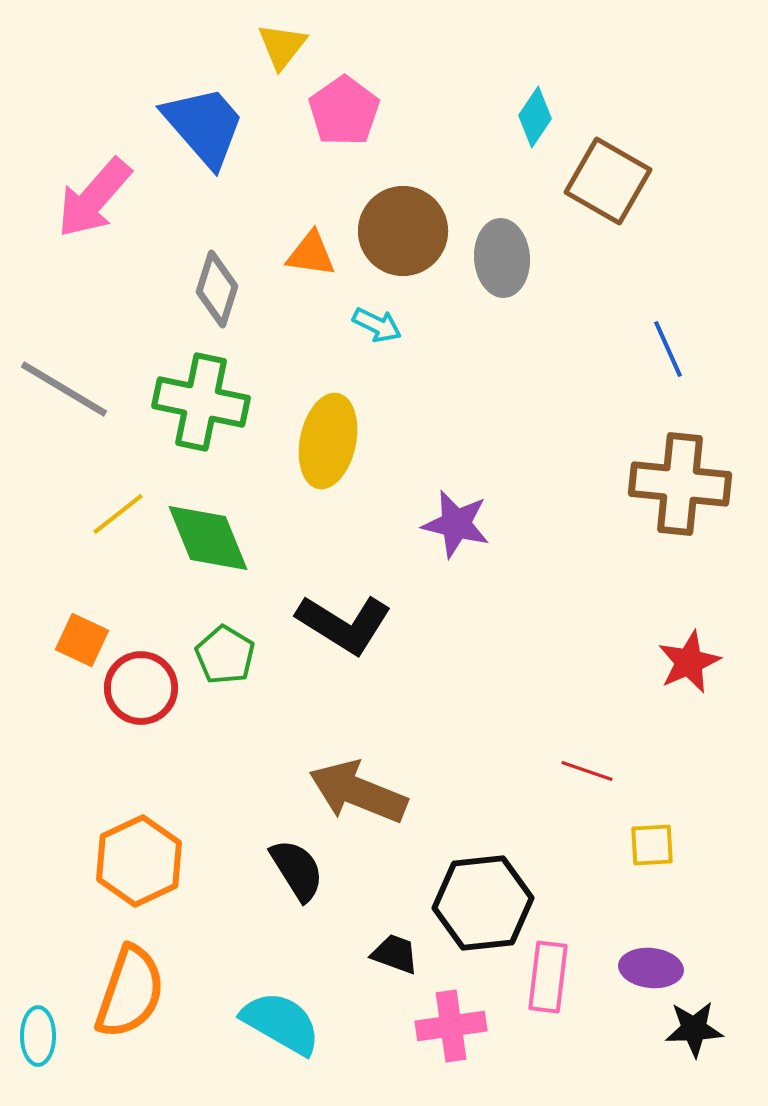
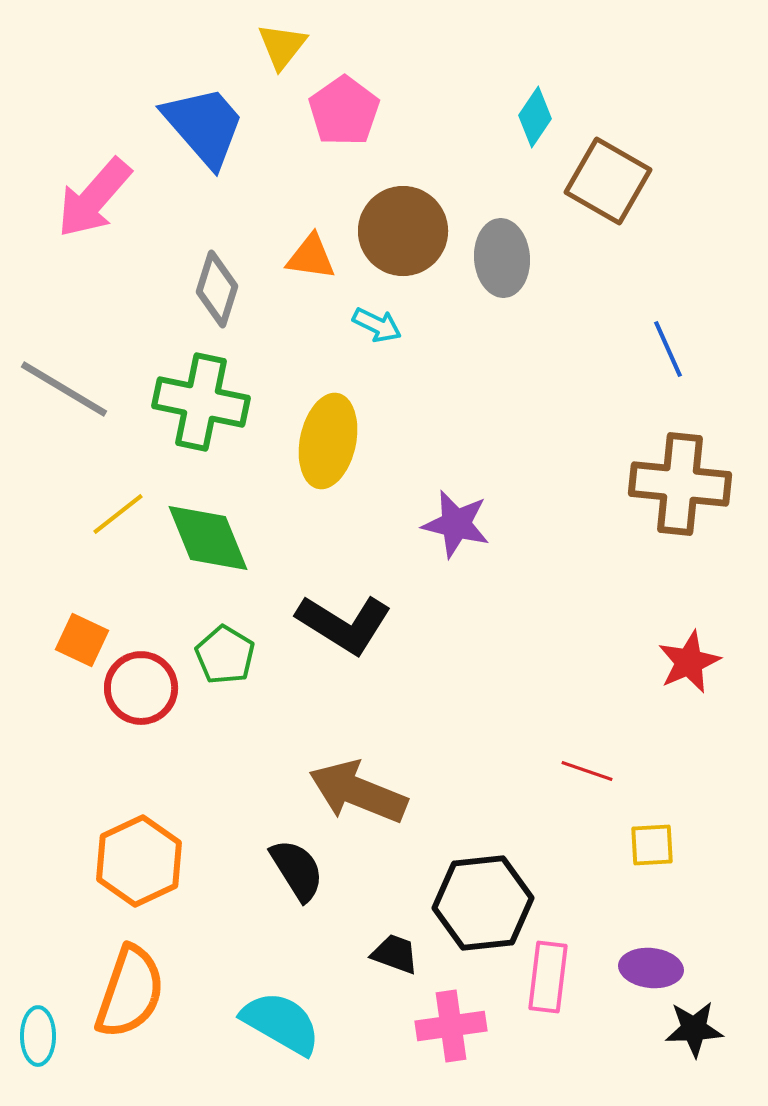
orange triangle: moved 3 px down
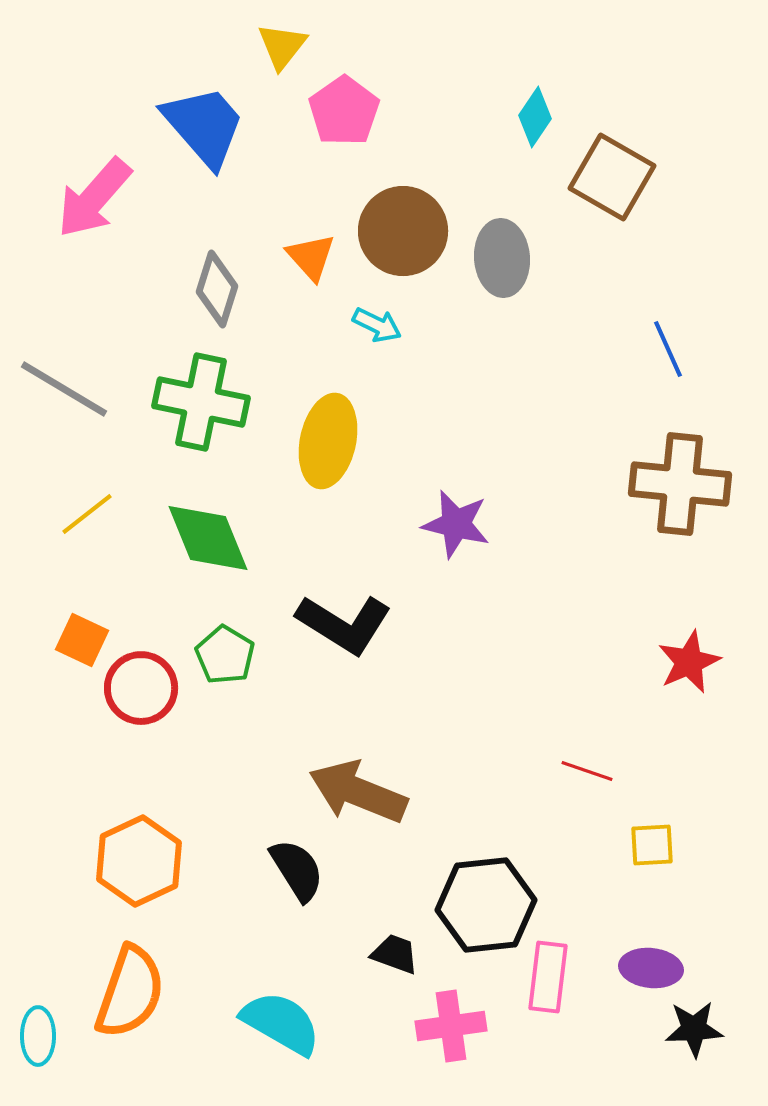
brown square: moved 4 px right, 4 px up
orange triangle: rotated 40 degrees clockwise
yellow line: moved 31 px left
black hexagon: moved 3 px right, 2 px down
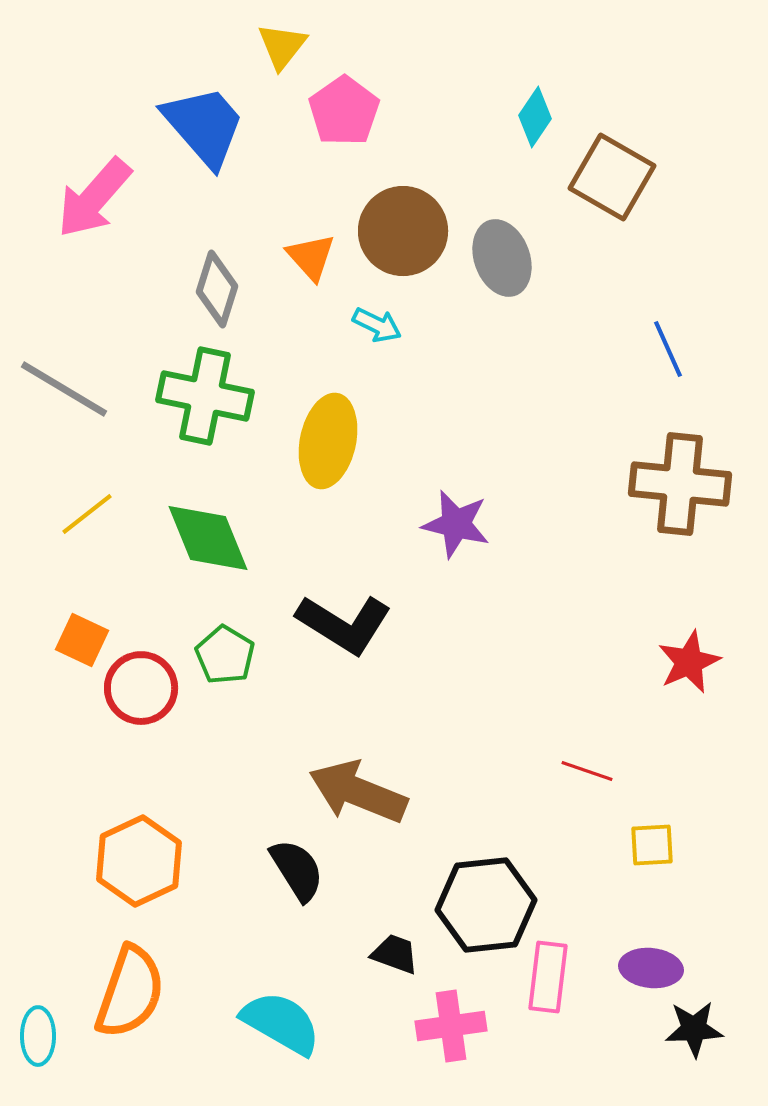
gray ellipse: rotated 16 degrees counterclockwise
green cross: moved 4 px right, 6 px up
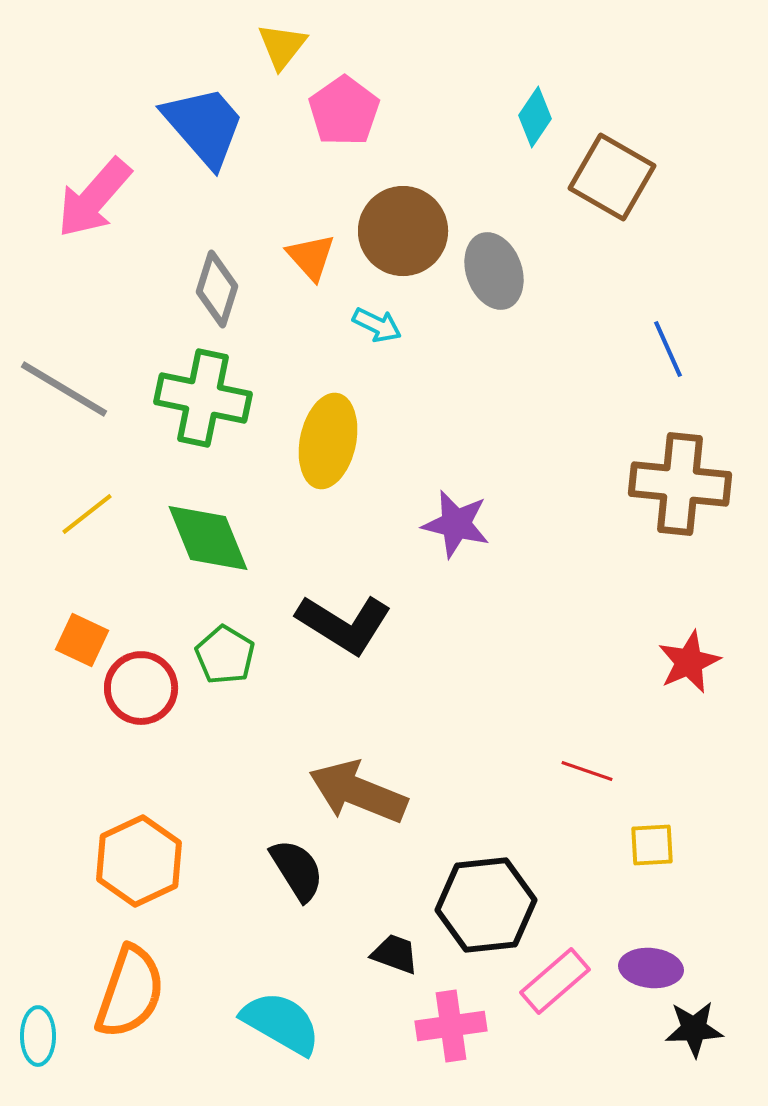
gray ellipse: moved 8 px left, 13 px down
green cross: moved 2 px left, 2 px down
pink rectangle: moved 7 px right, 4 px down; rotated 42 degrees clockwise
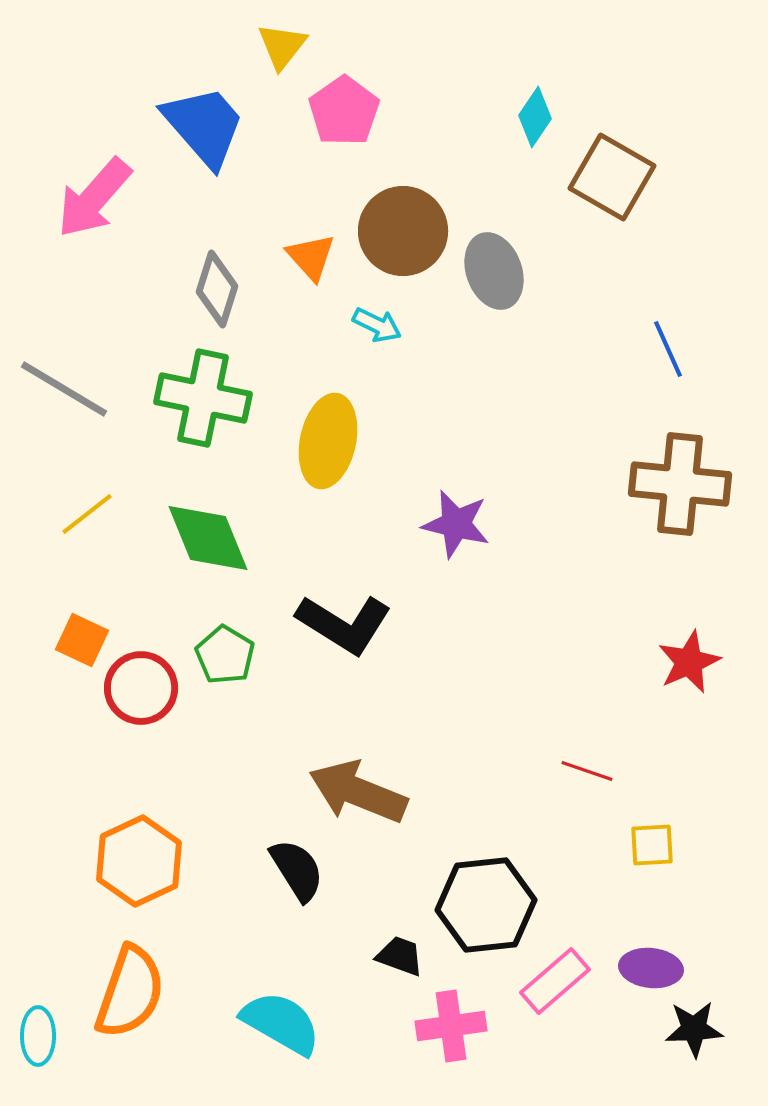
black trapezoid: moved 5 px right, 2 px down
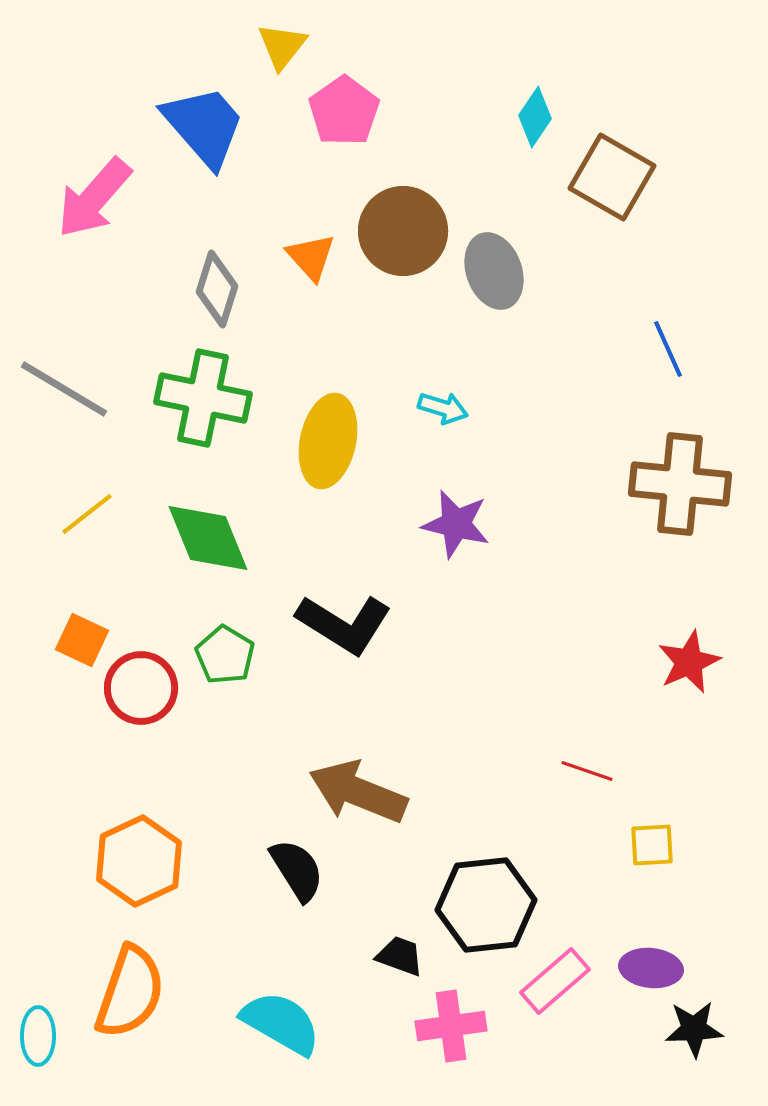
cyan arrow: moved 66 px right, 83 px down; rotated 9 degrees counterclockwise
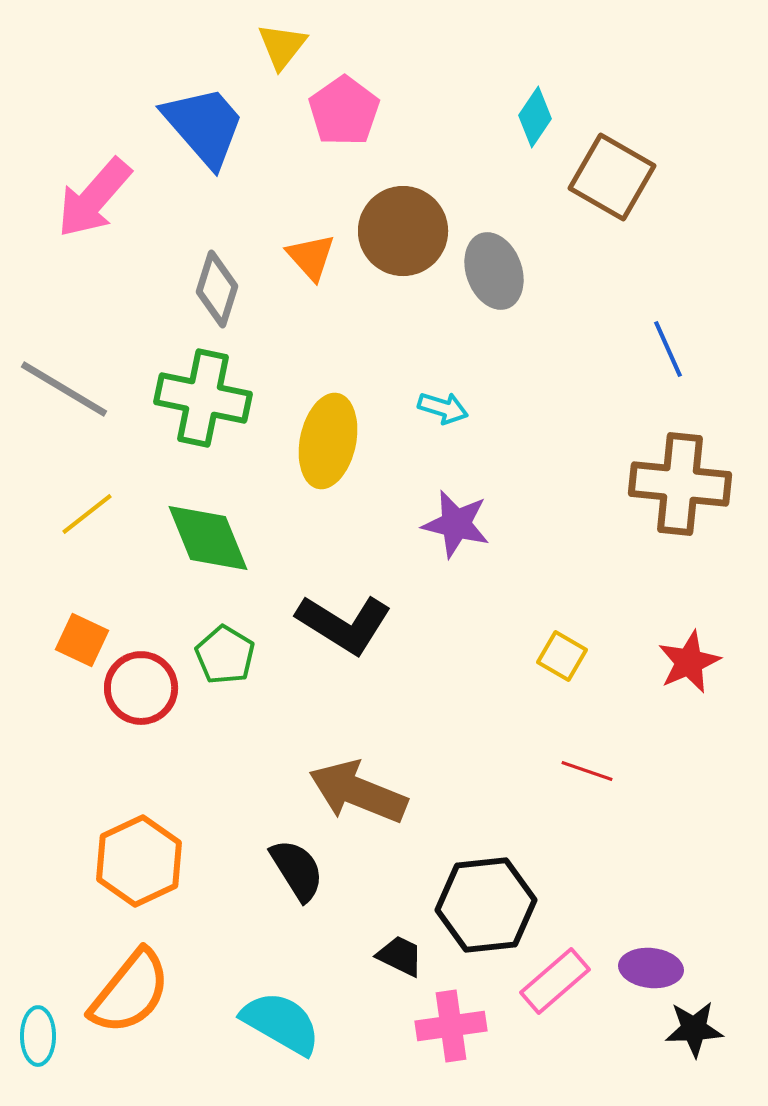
yellow square: moved 90 px left, 189 px up; rotated 33 degrees clockwise
black trapezoid: rotated 6 degrees clockwise
orange semicircle: rotated 20 degrees clockwise
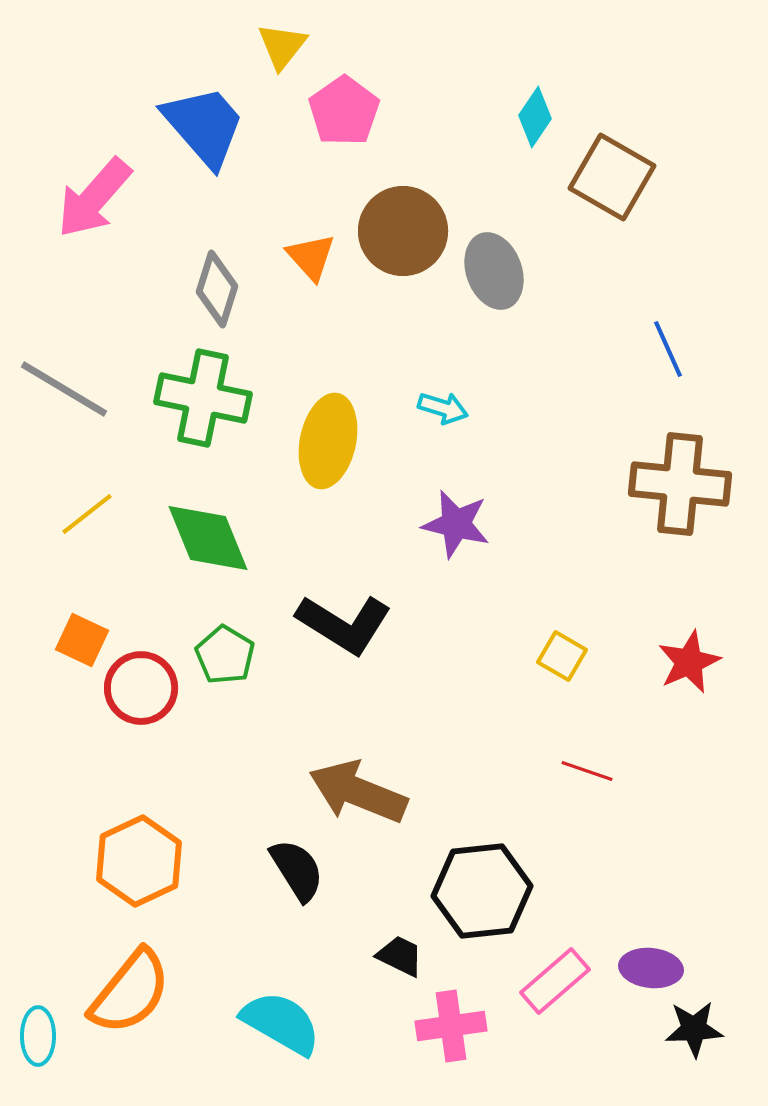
black hexagon: moved 4 px left, 14 px up
